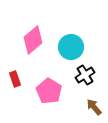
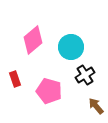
pink pentagon: rotated 15 degrees counterclockwise
brown arrow: moved 2 px right, 1 px up
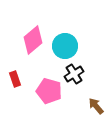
cyan circle: moved 6 px left, 1 px up
black cross: moved 11 px left, 1 px up
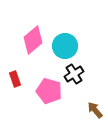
brown arrow: moved 1 px left, 4 px down
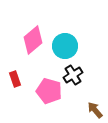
black cross: moved 1 px left, 1 px down
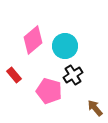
red rectangle: moved 1 px left, 4 px up; rotated 21 degrees counterclockwise
brown arrow: moved 2 px up
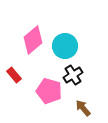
brown arrow: moved 12 px left
